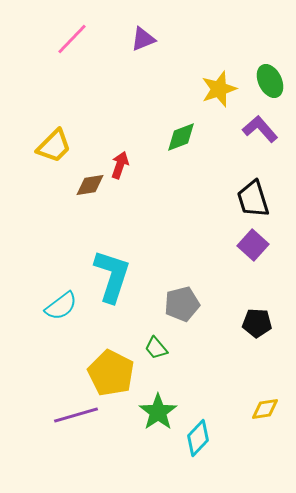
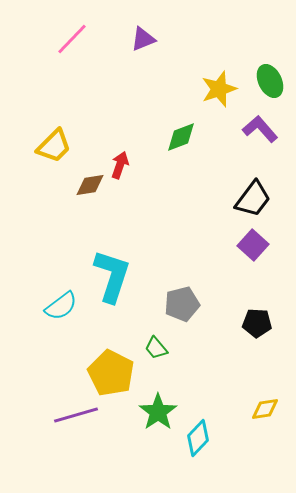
black trapezoid: rotated 126 degrees counterclockwise
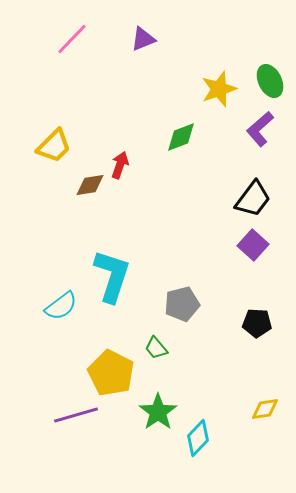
purple L-shape: rotated 90 degrees counterclockwise
